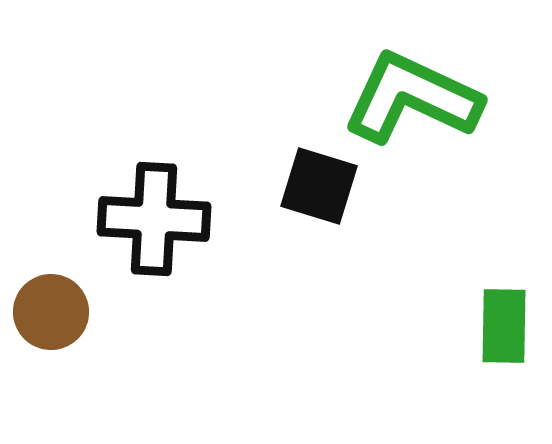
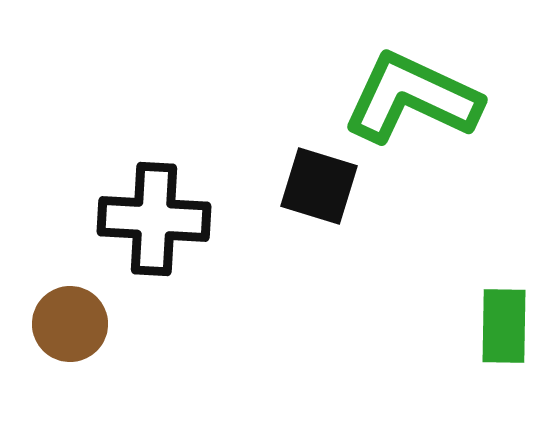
brown circle: moved 19 px right, 12 px down
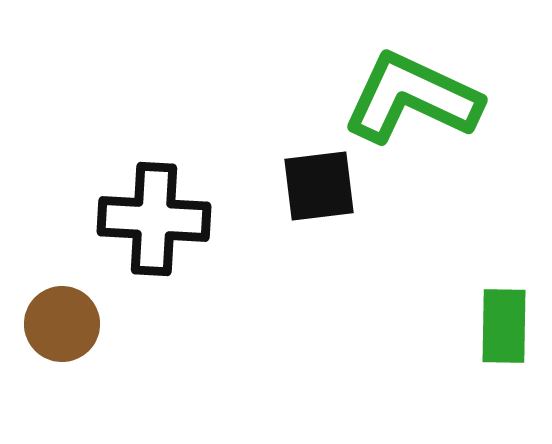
black square: rotated 24 degrees counterclockwise
brown circle: moved 8 px left
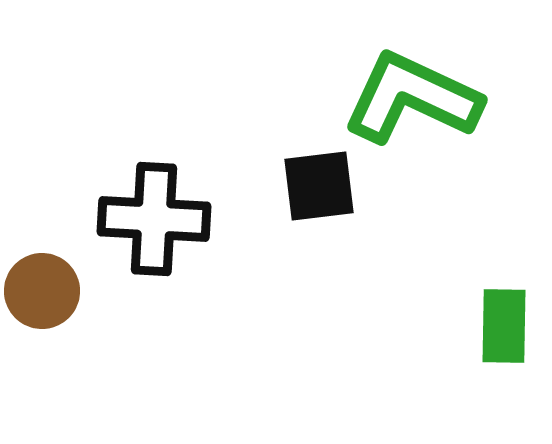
brown circle: moved 20 px left, 33 px up
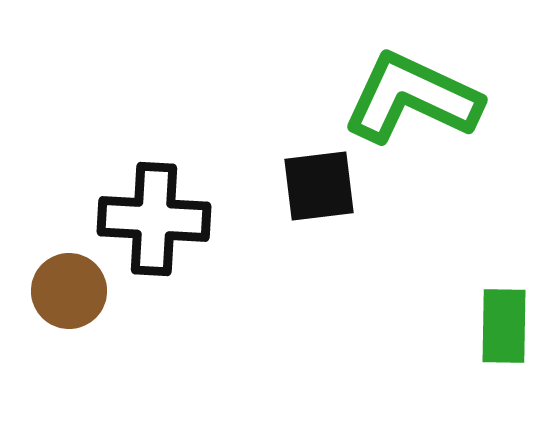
brown circle: moved 27 px right
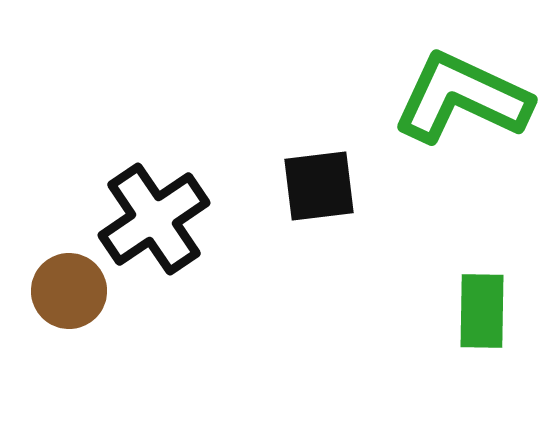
green L-shape: moved 50 px right
black cross: rotated 37 degrees counterclockwise
green rectangle: moved 22 px left, 15 px up
